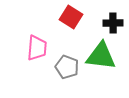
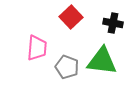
red square: rotated 15 degrees clockwise
black cross: rotated 12 degrees clockwise
green triangle: moved 1 px right, 5 px down
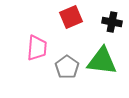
red square: rotated 20 degrees clockwise
black cross: moved 1 px left, 1 px up
gray pentagon: rotated 15 degrees clockwise
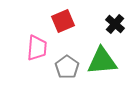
red square: moved 8 px left, 4 px down
black cross: moved 3 px right, 2 px down; rotated 30 degrees clockwise
green triangle: rotated 12 degrees counterclockwise
